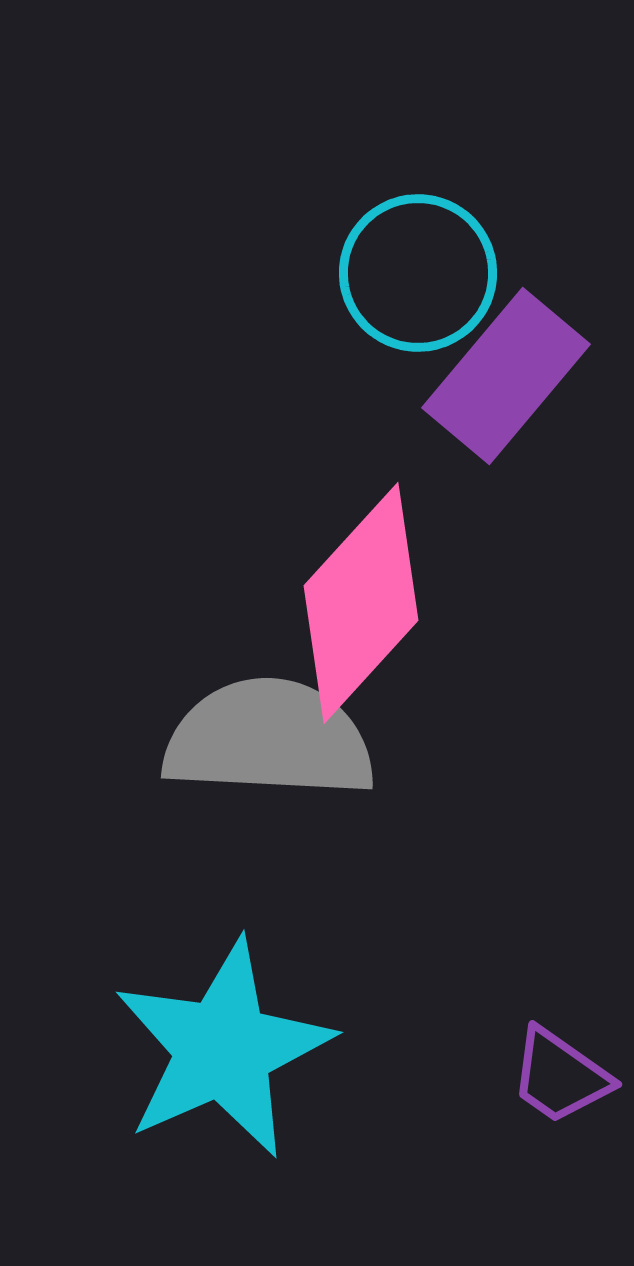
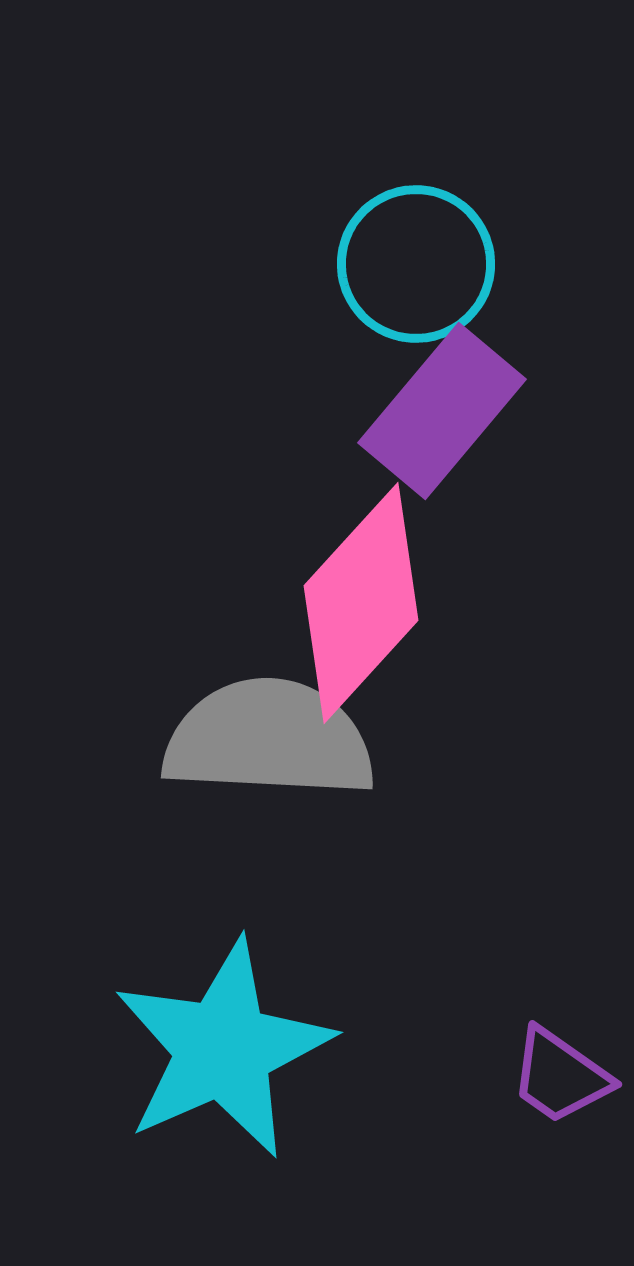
cyan circle: moved 2 px left, 9 px up
purple rectangle: moved 64 px left, 35 px down
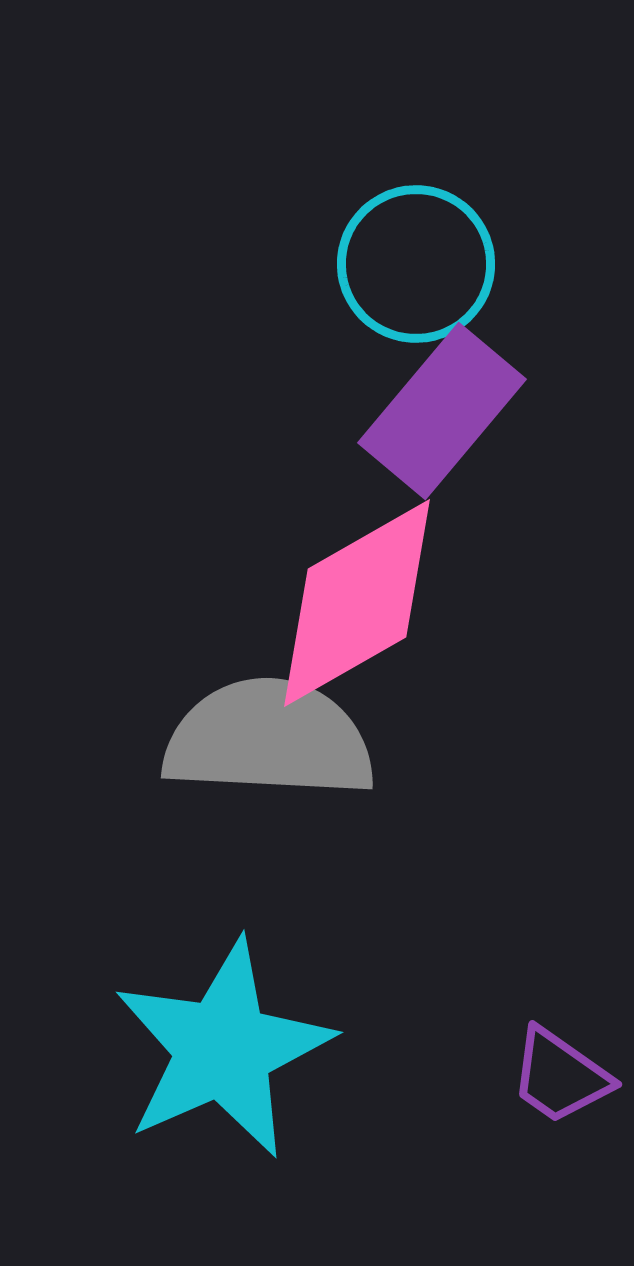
pink diamond: moved 4 px left; rotated 18 degrees clockwise
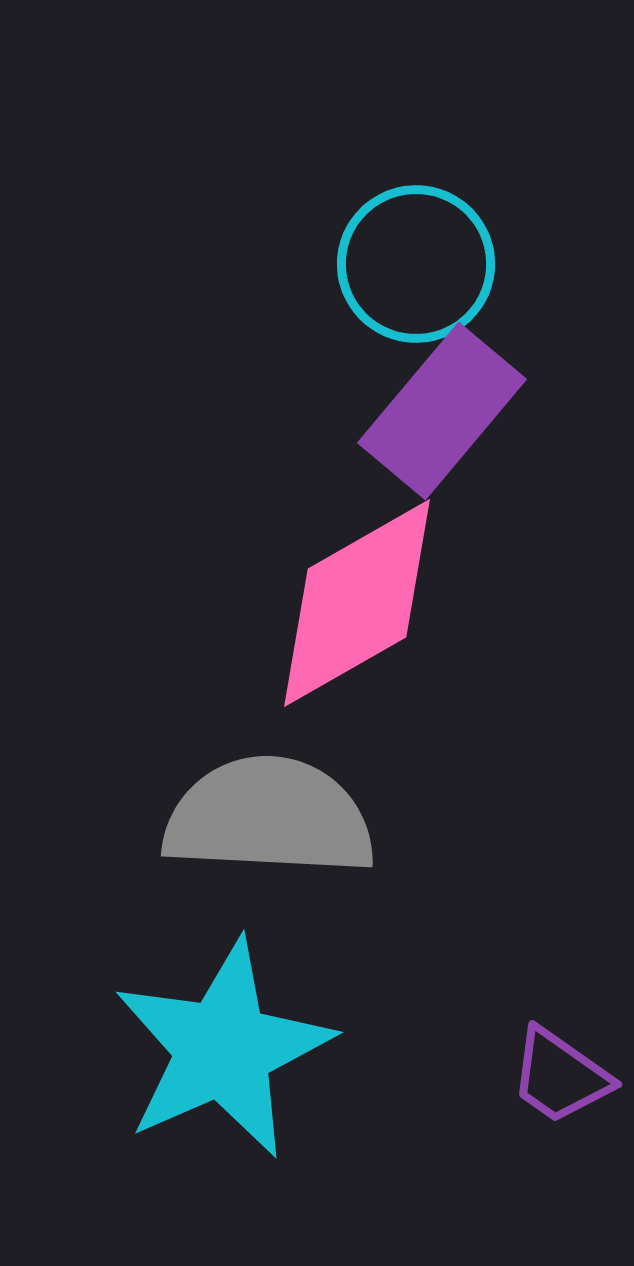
gray semicircle: moved 78 px down
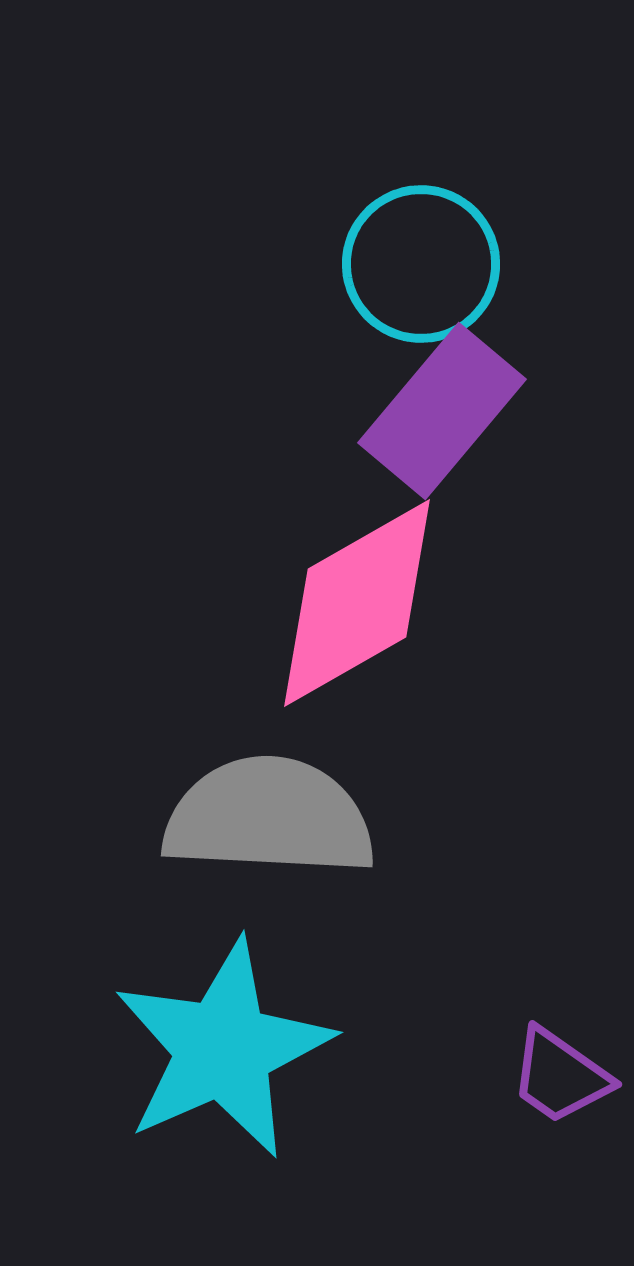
cyan circle: moved 5 px right
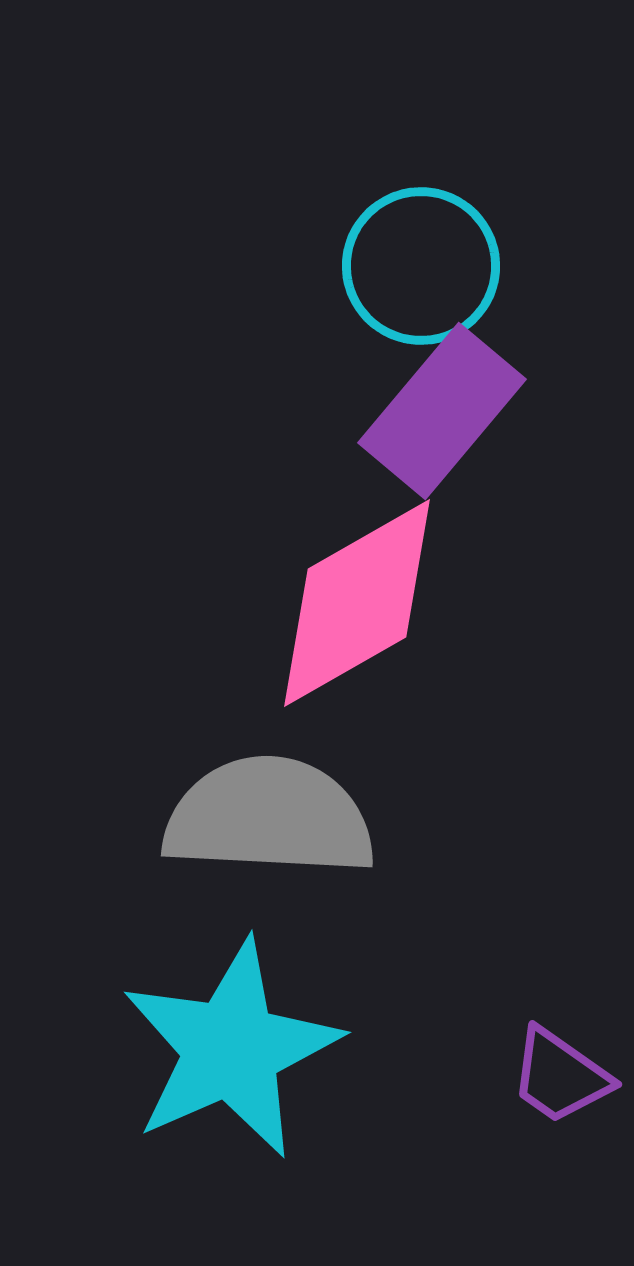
cyan circle: moved 2 px down
cyan star: moved 8 px right
